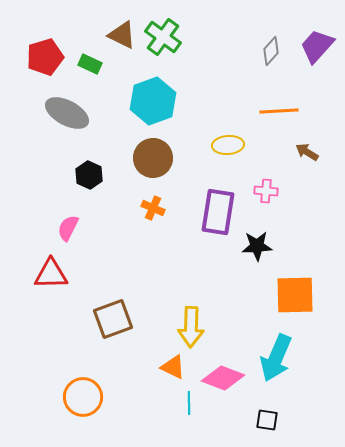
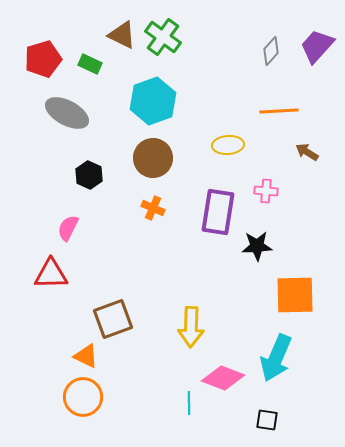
red pentagon: moved 2 px left, 2 px down
orange triangle: moved 87 px left, 11 px up
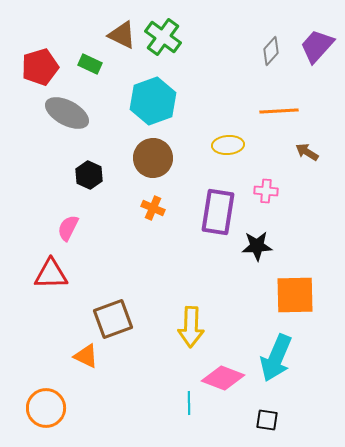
red pentagon: moved 3 px left, 8 px down
orange circle: moved 37 px left, 11 px down
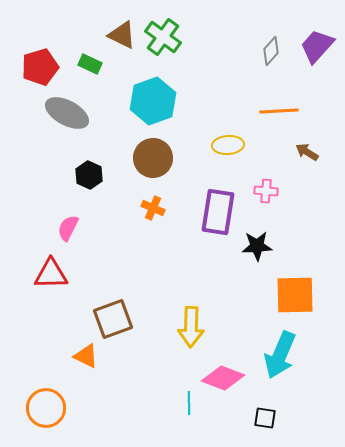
cyan arrow: moved 4 px right, 3 px up
black square: moved 2 px left, 2 px up
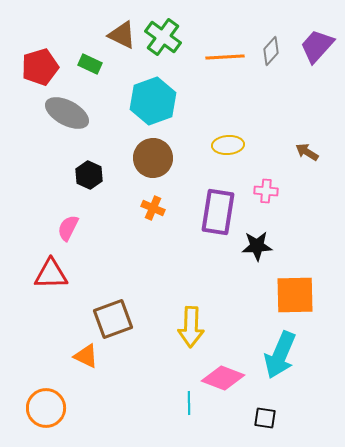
orange line: moved 54 px left, 54 px up
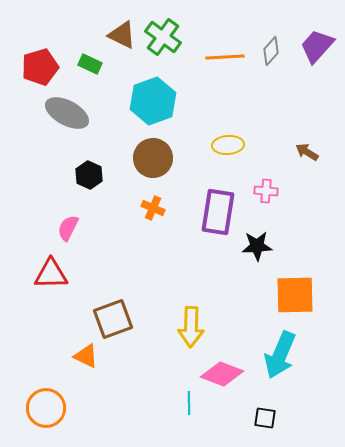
pink diamond: moved 1 px left, 4 px up
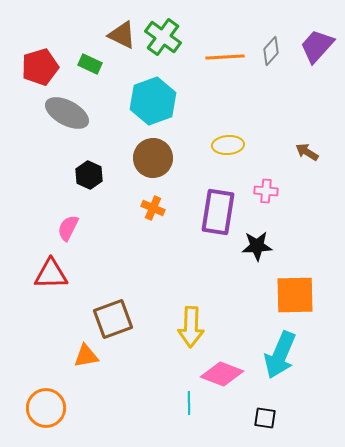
orange triangle: rotated 36 degrees counterclockwise
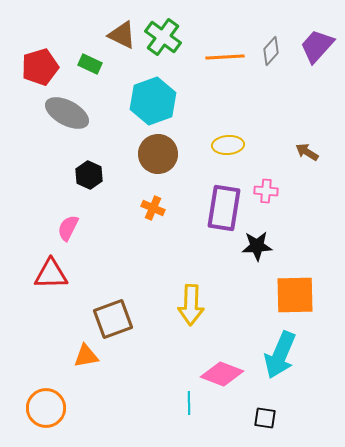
brown circle: moved 5 px right, 4 px up
purple rectangle: moved 6 px right, 4 px up
yellow arrow: moved 22 px up
